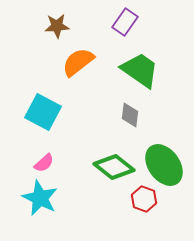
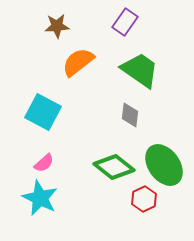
red hexagon: rotated 15 degrees clockwise
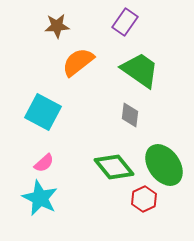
green diamond: rotated 12 degrees clockwise
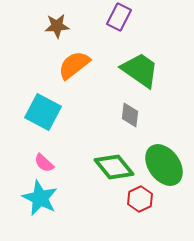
purple rectangle: moved 6 px left, 5 px up; rotated 8 degrees counterclockwise
orange semicircle: moved 4 px left, 3 px down
pink semicircle: rotated 85 degrees clockwise
red hexagon: moved 4 px left
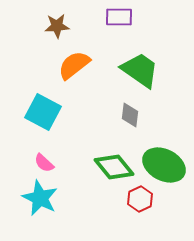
purple rectangle: rotated 64 degrees clockwise
green ellipse: rotated 27 degrees counterclockwise
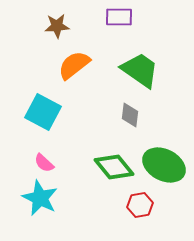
red hexagon: moved 6 px down; rotated 15 degrees clockwise
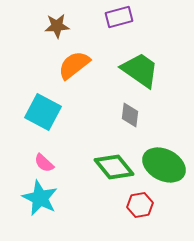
purple rectangle: rotated 16 degrees counterclockwise
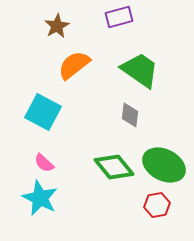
brown star: rotated 25 degrees counterclockwise
red hexagon: moved 17 px right
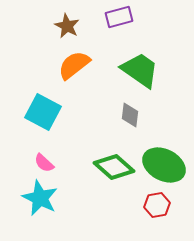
brown star: moved 10 px right; rotated 15 degrees counterclockwise
green diamond: rotated 9 degrees counterclockwise
